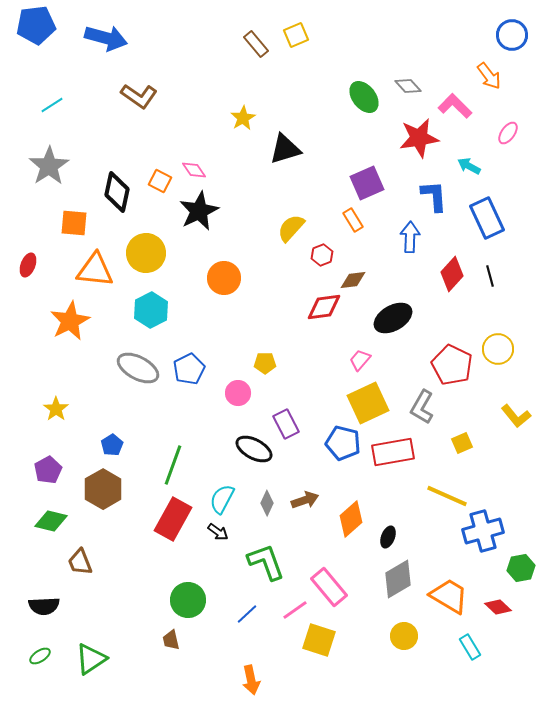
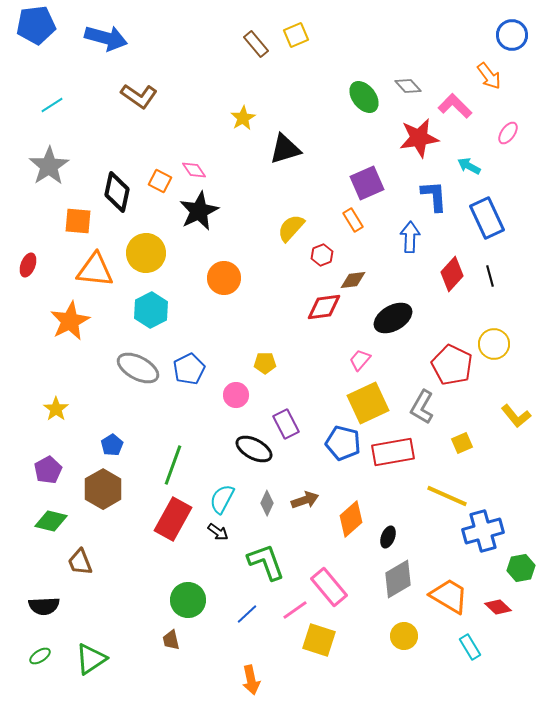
orange square at (74, 223): moved 4 px right, 2 px up
yellow circle at (498, 349): moved 4 px left, 5 px up
pink circle at (238, 393): moved 2 px left, 2 px down
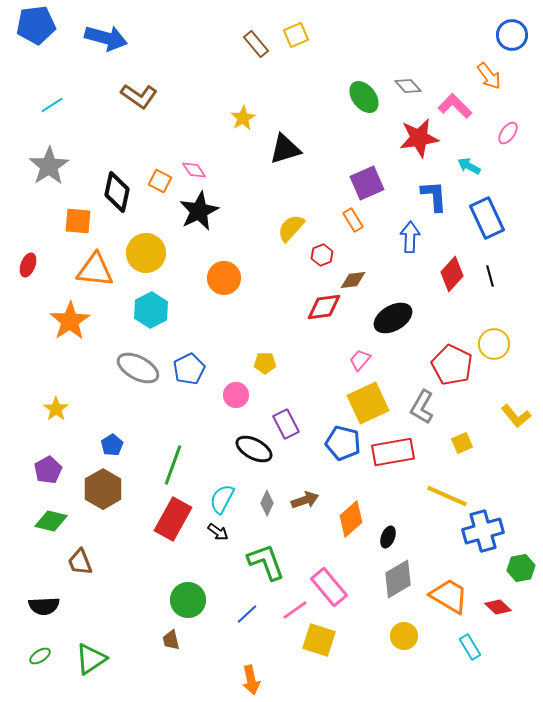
orange star at (70, 321): rotated 6 degrees counterclockwise
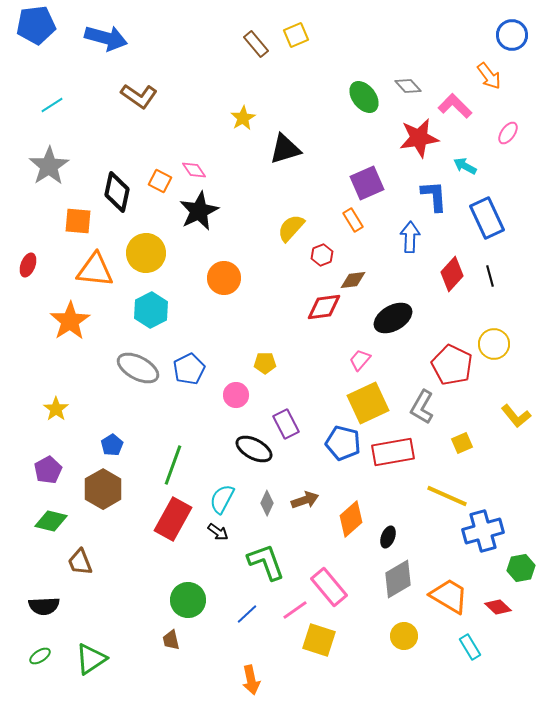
cyan arrow at (469, 166): moved 4 px left
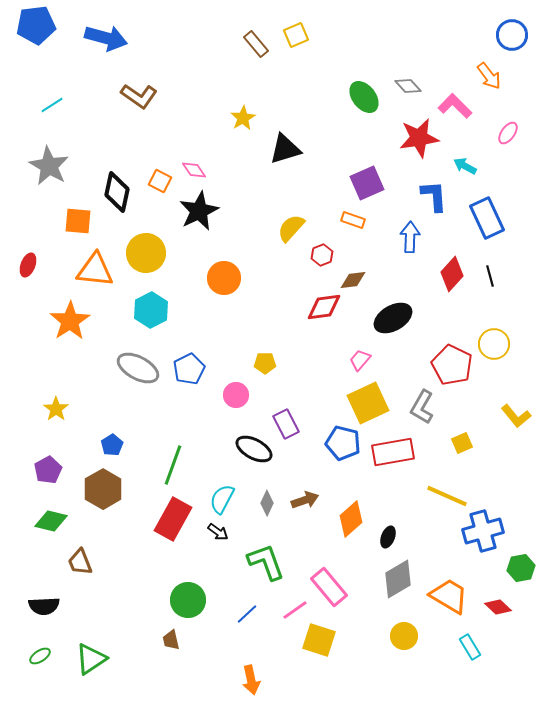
gray star at (49, 166): rotated 9 degrees counterclockwise
orange rectangle at (353, 220): rotated 40 degrees counterclockwise
